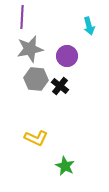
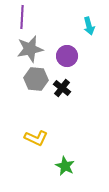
black cross: moved 2 px right, 2 px down
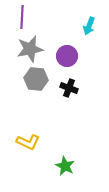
cyan arrow: rotated 36 degrees clockwise
black cross: moved 7 px right; rotated 18 degrees counterclockwise
yellow L-shape: moved 8 px left, 4 px down
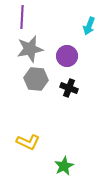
green star: moved 1 px left; rotated 18 degrees clockwise
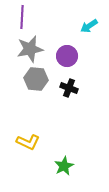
cyan arrow: rotated 36 degrees clockwise
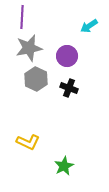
gray star: moved 1 px left, 1 px up
gray hexagon: rotated 20 degrees clockwise
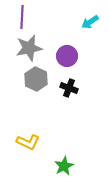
cyan arrow: moved 1 px right, 4 px up
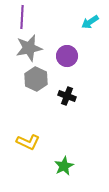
black cross: moved 2 px left, 8 px down
